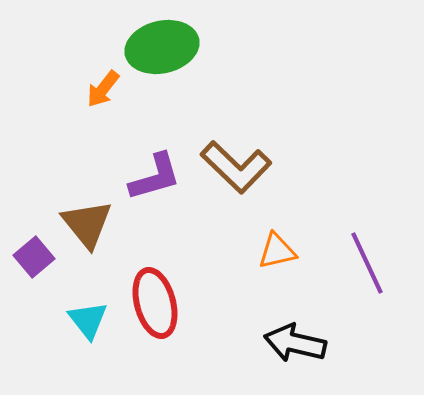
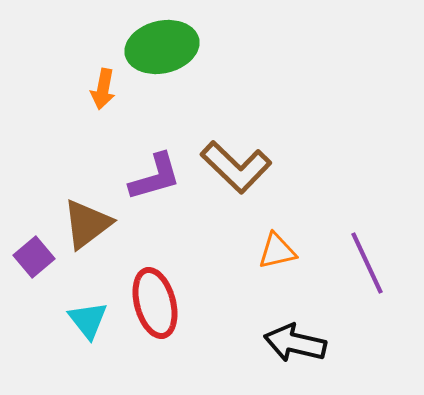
orange arrow: rotated 27 degrees counterclockwise
brown triangle: rotated 32 degrees clockwise
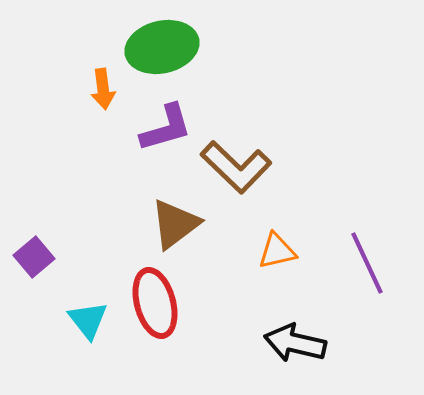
orange arrow: rotated 18 degrees counterclockwise
purple L-shape: moved 11 px right, 49 px up
brown triangle: moved 88 px right
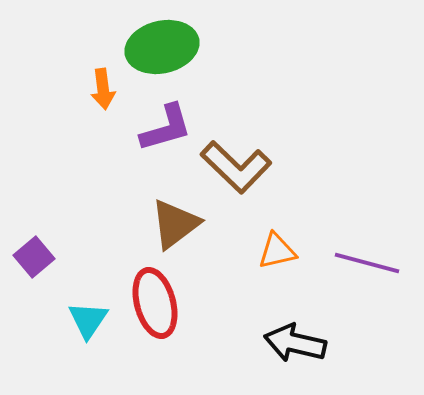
purple line: rotated 50 degrees counterclockwise
cyan triangle: rotated 12 degrees clockwise
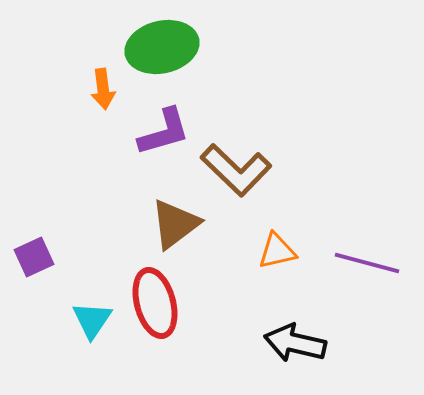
purple L-shape: moved 2 px left, 4 px down
brown L-shape: moved 3 px down
purple square: rotated 15 degrees clockwise
cyan triangle: moved 4 px right
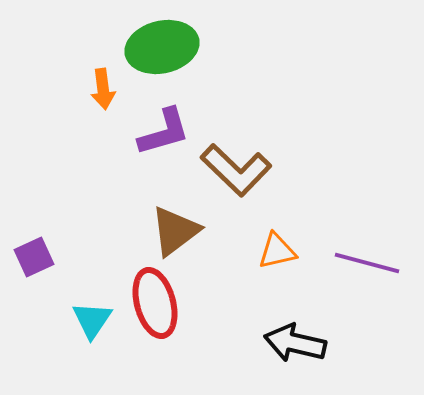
brown triangle: moved 7 px down
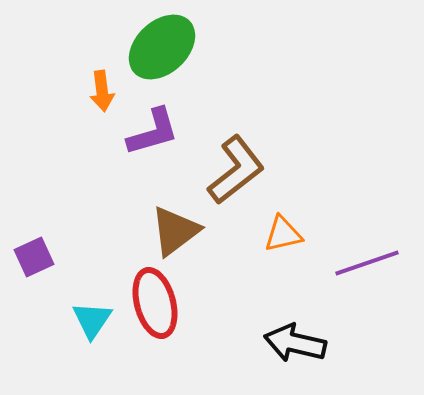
green ellipse: rotated 30 degrees counterclockwise
orange arrow: moved 1 px left, 2 px down
purple L-shape: moved 11 px left
brown L-shape: rotated 82 degrees counterclockwise
orange triangle: moved 6 px right, 17 px up
purple line: rotated 34 degrees counterclockwise
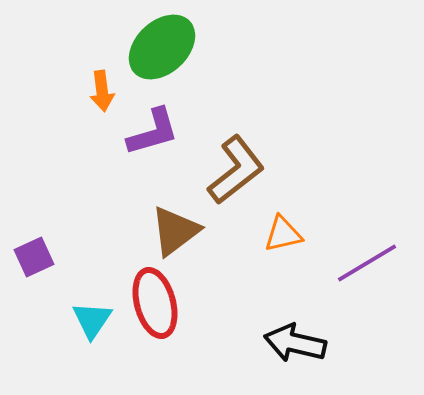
purple line: rotated 12 degrees counterclockwise
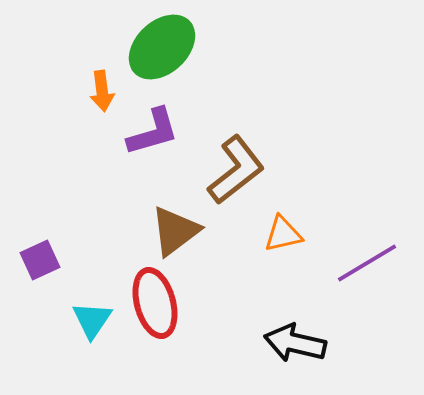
purple square: moved 6 px right, 3 px down
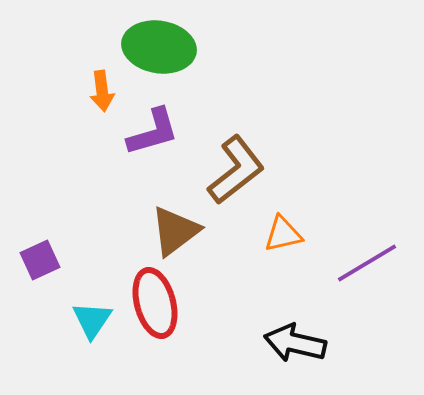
green ellipse: moved 3 px left; rotated 52 degrees clockwise
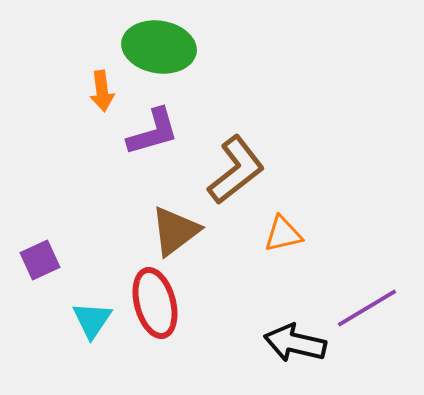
purple line: moved 45 px down
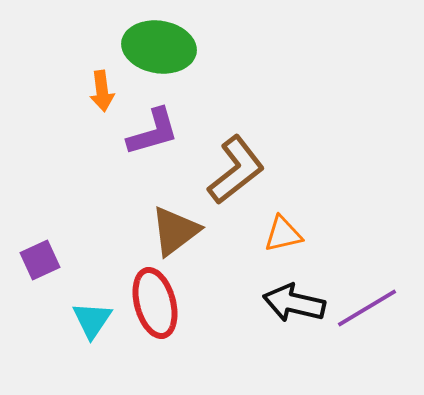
black arrow: moved 1 px left, 40 px up
